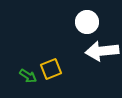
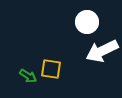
white arrow: rotated 20 degrees counterclockwise
yellow square: rotated 30 degrees clockwise
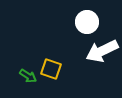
yellow square: rotated 10 degrees clockwise
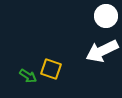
white circle: moved 19 px right, 6 px up
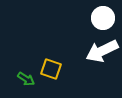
white circle: moved 3 px left, 2 px down
green arrow: moved 2 px left, 3 px down
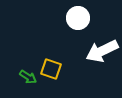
white circle: moved 25 px left
green arrow: moved 2 px right, 2 px up
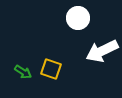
green arrow: moved 5 px left, 5 px up
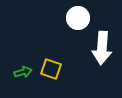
white arrow: moved 3 px up; rotated 60 degrees counterclockwise
green arrow: rotated 48 degrees counterclockwise
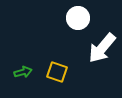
white arrow: rotated 36 degrees clockwise
yellow square: moved 6 px right, 3 px down
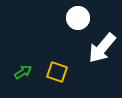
green arrow: rotated 18 degrees counterclockwise
